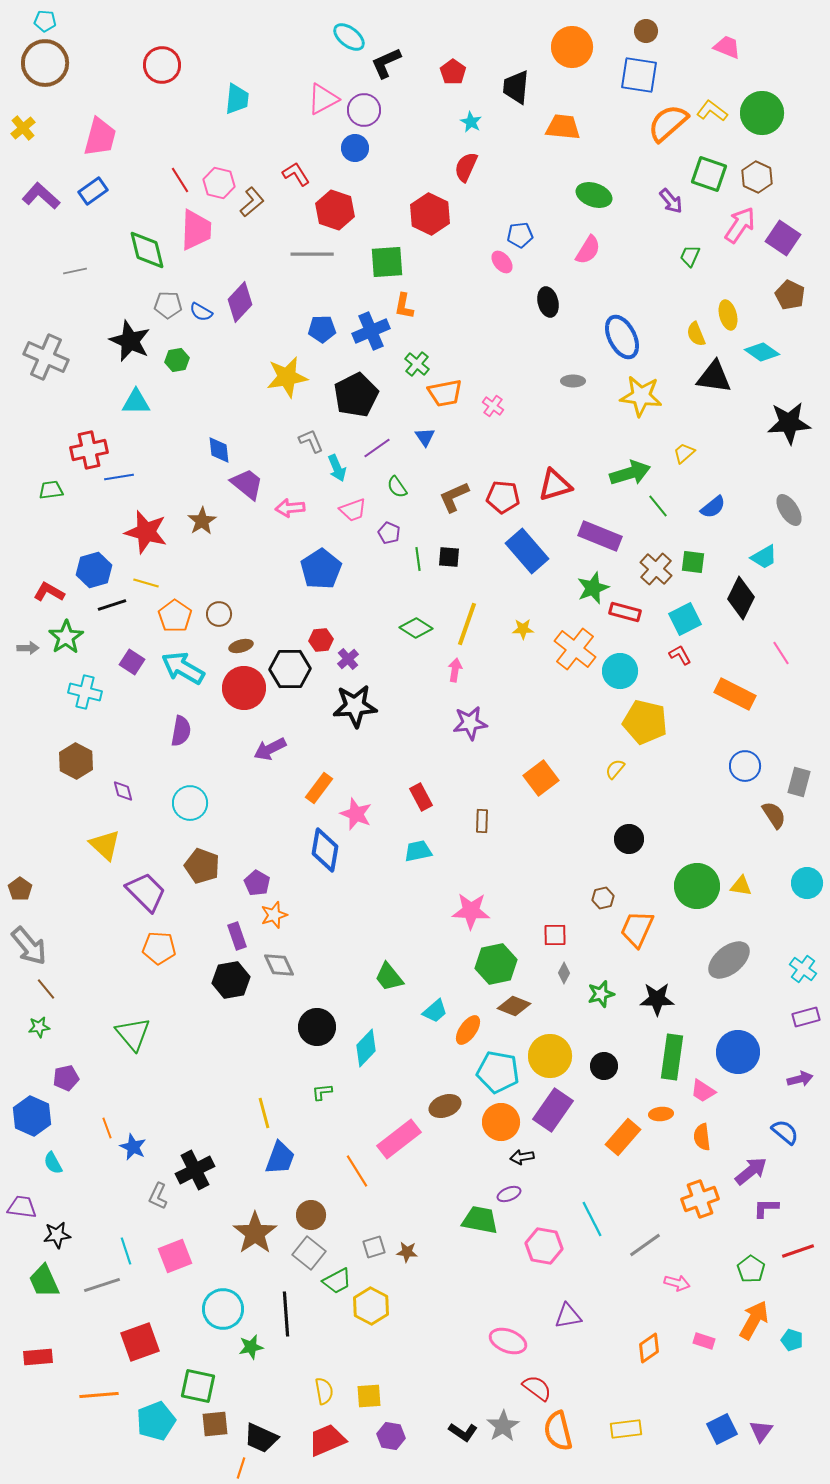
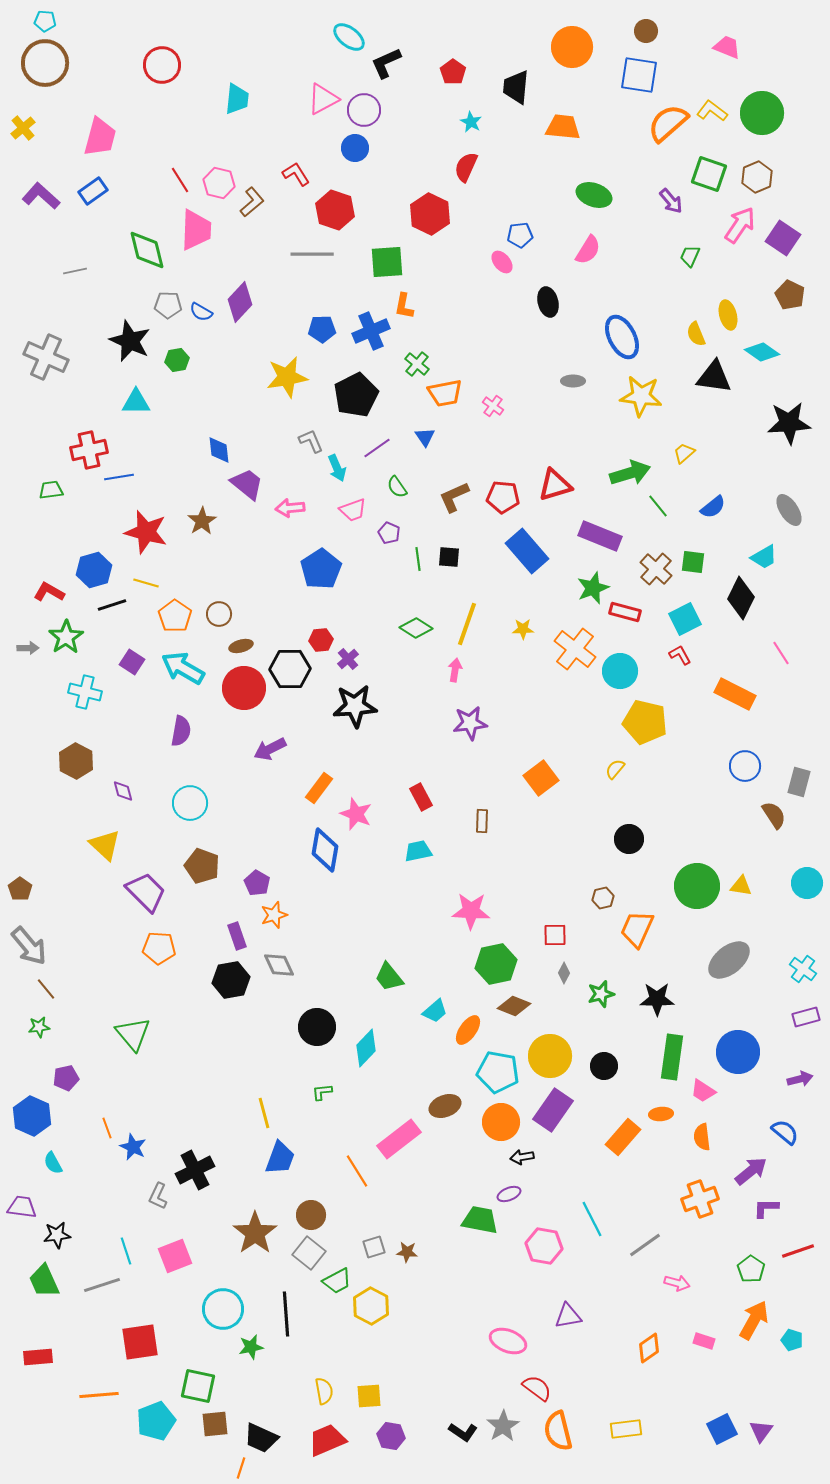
brown hexagon at (757, 177): rotated 12 degrees clockwise
red square at (140, 1342): rotated 12 degrees clockwise
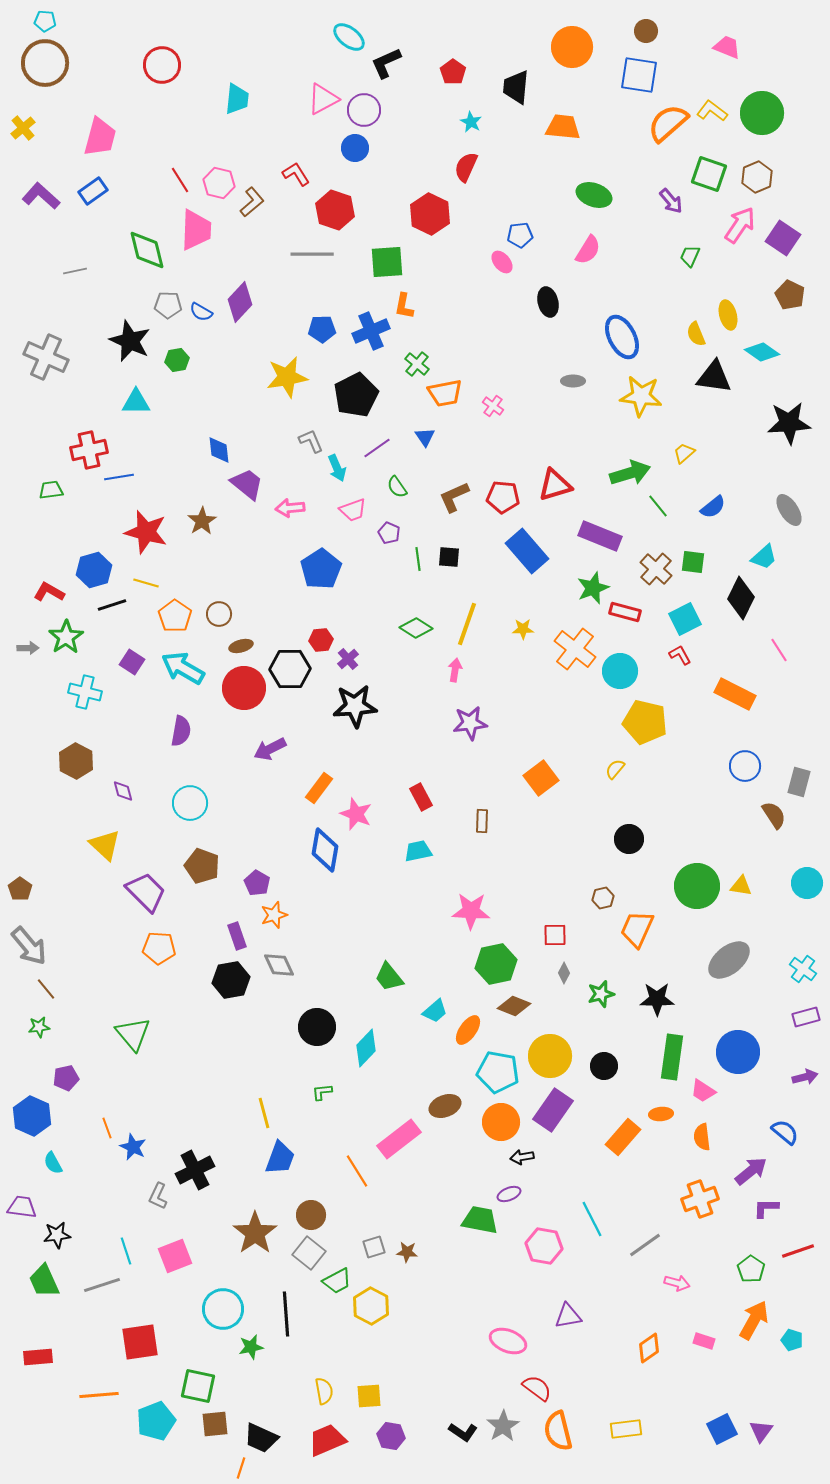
cyan trapezoid at (764, 557): rotated 12 degrees counterclockwise
pink line at (781, 653): moved 2 px left, 3 px up
purple arrow at (800, 1079): moved 5 px right, 2 px up
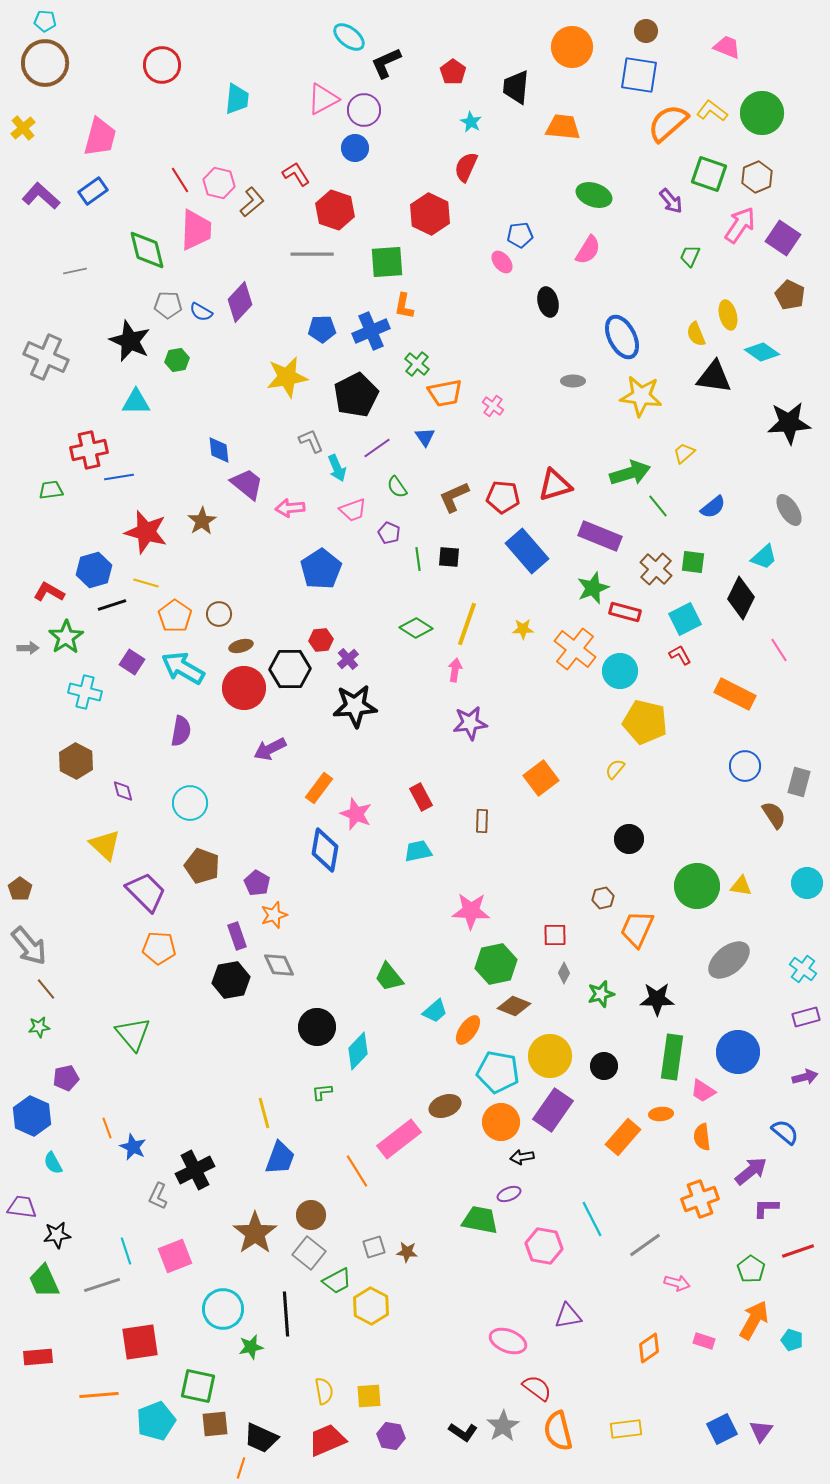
cyan diamond at (366, 1048): moved 8 px left, 3 px down
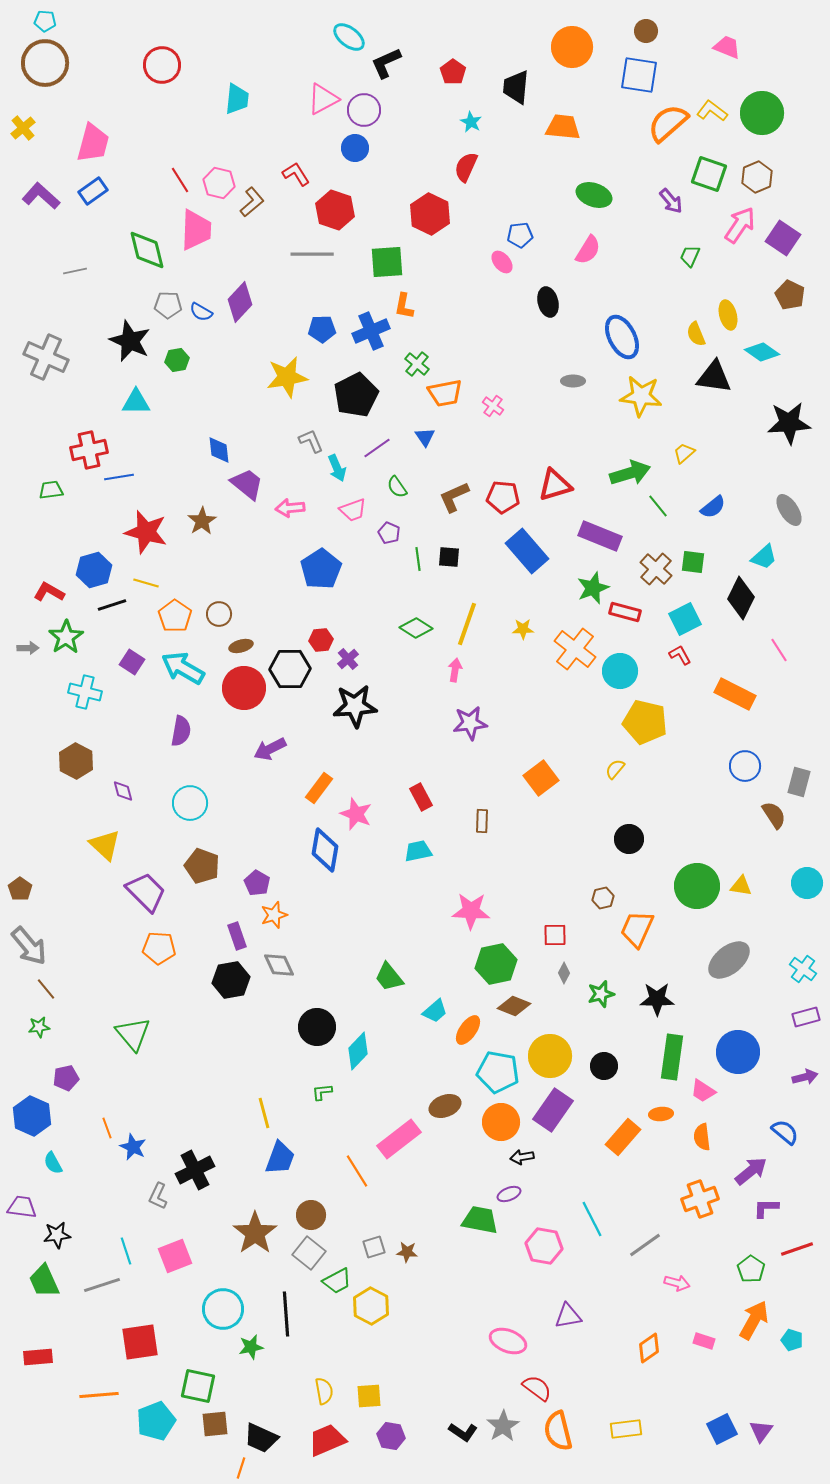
pink trapezoid at (100, 137): moved 7 px left, 6 px down
red line at (798, 1251): moved 1 px left, 2 px up
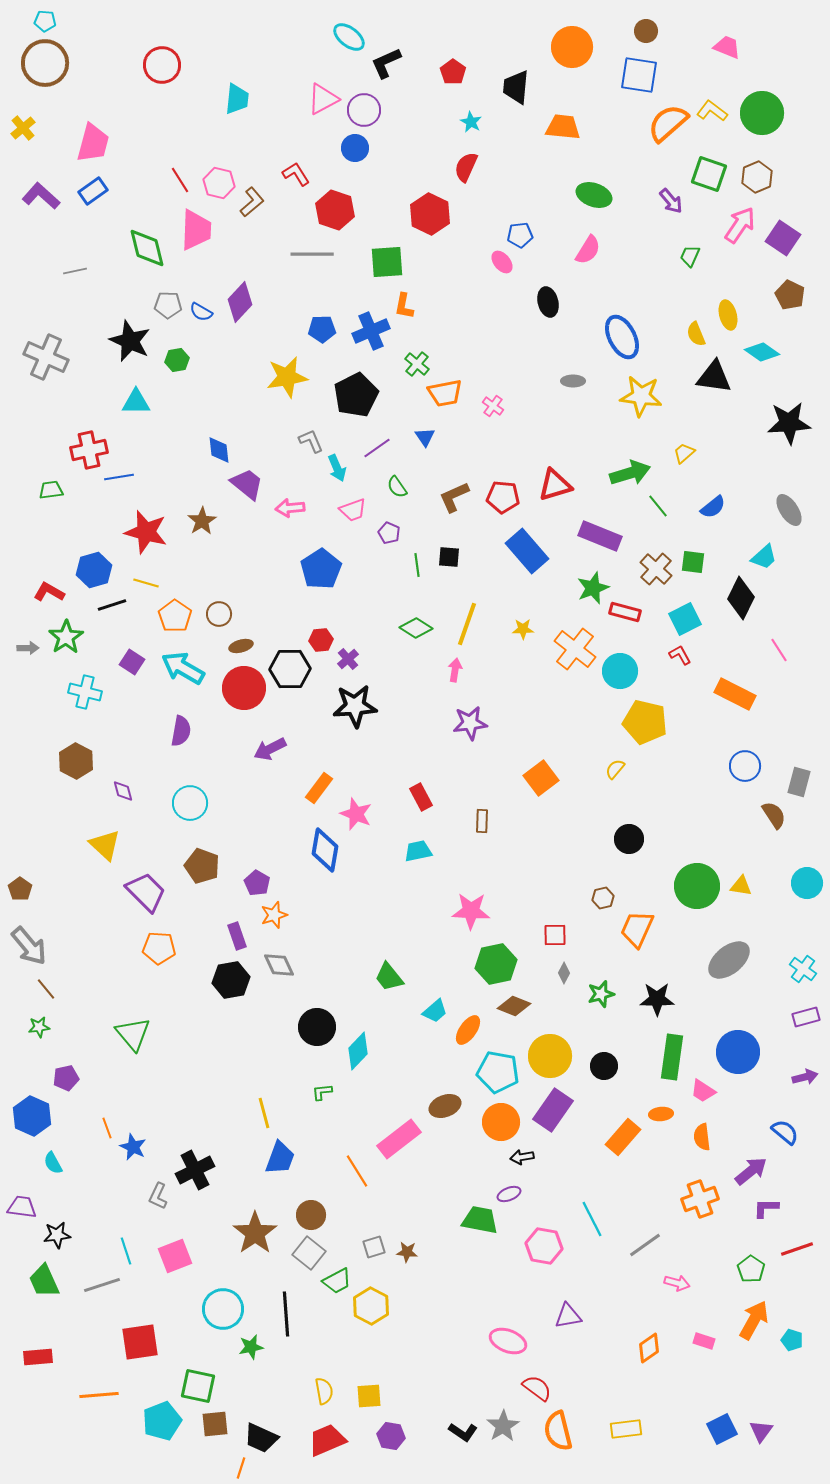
green diamond at (147, 250): moved 2 px up
green line at (418, 559): moved 1 px left, 6 px down
cyan pentagon at (156, 1421): moved 6 px right
